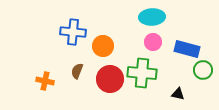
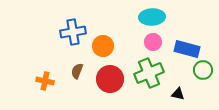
blue cross: rotated 15 degrees counterclockwise
green cross: moved 7 px right; rotated 28 degrees counterclockwise
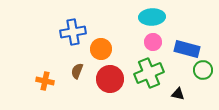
orange circle: moved 2 px left, 3 px down
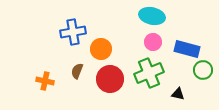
cyan ellipse: moved 1 px up; rotated 15 degrees clockwise
